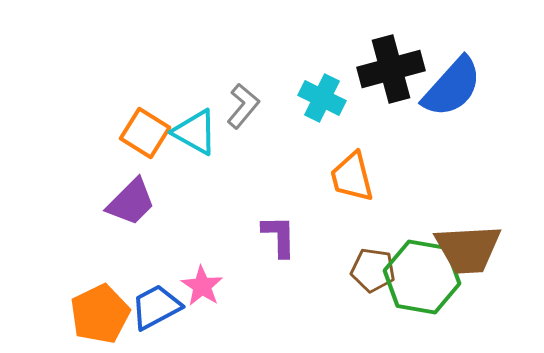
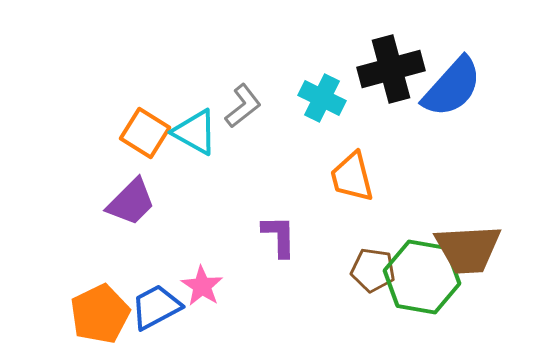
gray L-shape: rotated 12 degrees clockwise
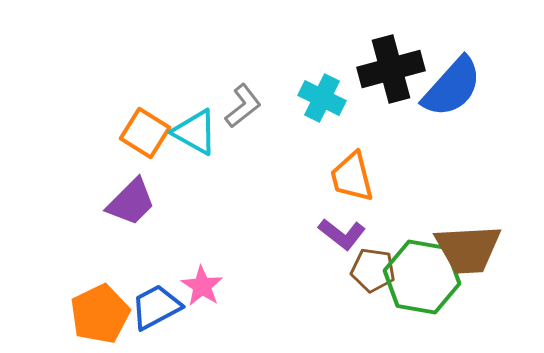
purple L-shape: moved 63 px right, 2 px up; rotated 129 degrees clockwise
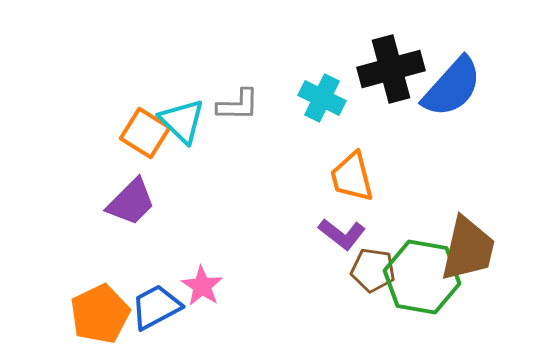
gray L-shape: moved 5 px left, 1 px up; rotated 39 degrees clockwise
cyan triangle: moved 13 px left, 11 px up; rotated 15 degrees clockwise
brown trapezoid: rotated 74 degrees counterclockwise
